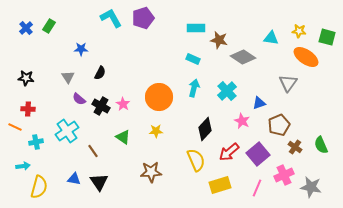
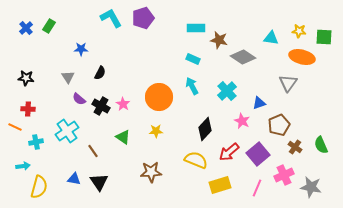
green square at (327, 37): moved 3 px left; rotated 12 degrees counterclockwise
orange ellipse at (306, 57): moved 4 px left; rotated 20 degrees counterclockwise
cyan arrow at (194, 88): moved 2 px left, 2 px up; rotated 42 degrees counterclockwise
yellow semicircle at (196, 160): rotated 45 degrees counterclockwise
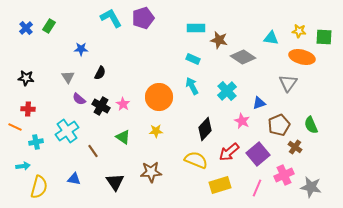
green semicircle at (321, 145): moved 10 px left, 20 px up
black triangle at (99, 182): moved 16 px right
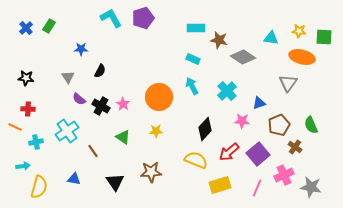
black semicircle at (100, 73): moved 2 px up
pink star at (242, 121): rotated 21 degrees counterclockwise
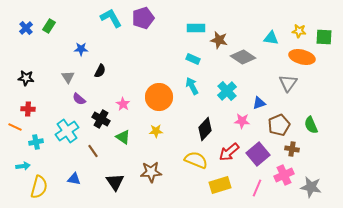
black cross at (101, 106): moved 13 px down
brown cross at (295, 147): moved 3 px left, 2 px down; rotated 24 degrees counterclockwise
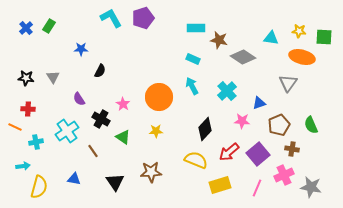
gray triangle at (68, 77): moved 15 px left
purple semicircle at (79, 99): rotated 16 degrees clockwise
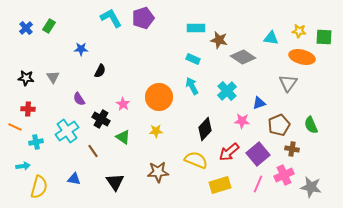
brown star at (151, 172): moved 7 px right
pink line at (257, 188): moved 1 px right, 4 px up
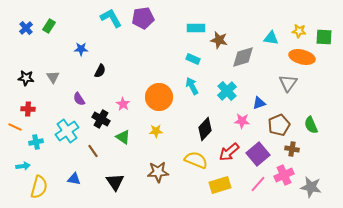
purple pentagon at (143, 18): rotated 10 degrees clockwise
gray diamond at (243, 57): rotated 50 degrees counterclockwise
pink line at (258, 184): rotated 18 degrees clockwise
